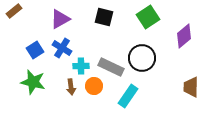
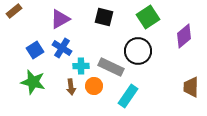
black circle: moved 4 px left, 7 px up
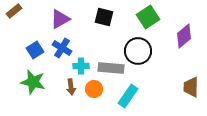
gray rectangle: moved 1 px down; rotated 20 degrees counterclockwise
orange circle: moved 3 px down
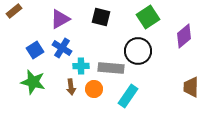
black square: moved 3 px left
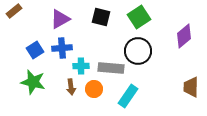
green square: moved 9 px left
blue cross: rotated 36 degrees counterclockwise
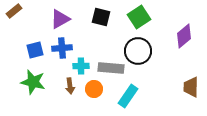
blue square: rotated 18 degrees clockwise
brown arrow: moved 1 px left, 1 px up
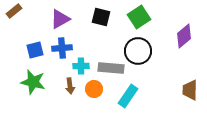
brown trapezoid: moved 1 px left, 3 px down
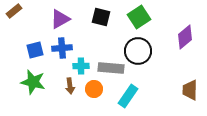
purple diamond: moved 1 px right, 1 px down
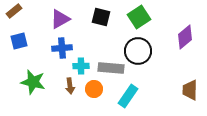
blue square: moved 16 px left, 9 px up
